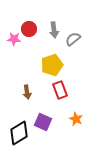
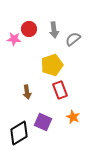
orange star: moved 3 px left, 2 px up
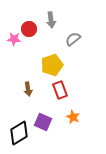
gray arrow: moved 3 px left, 10 px up
brown arrow: moved 1 px right, 3 px up
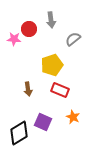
red rectangle: rotated 48 degrees counterclockwise
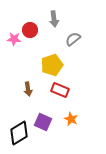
gray arrow: moved 3 px right, 1 px up
red circle: moved 1 px right, 1 px down
orange star: moved 2 px left, 2 px down
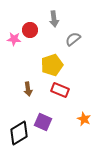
orange star: moved 13 px right
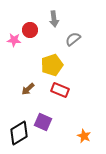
pink star: moved 1 px down
brown arrow: rotated 56 degrees clockwise
orange star: moved 17 px down
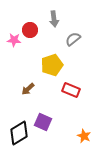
red rectangle: moved 11 px right
